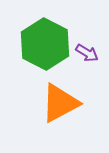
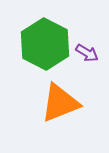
orange triangle: rotated 6 degrees clockwise
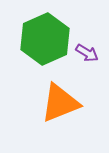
green hexagon: moved 5 px up; rotated 9 degrees clockwise
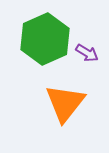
orange triangle: moved 5 px right; rotated 30 degrees counterclockwise
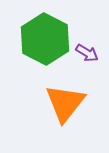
green hexagon: rotated 9 degrees counterclockwise
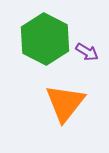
purple arrow: moved 1 px up
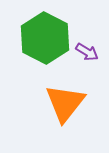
green hexagon: moved 1 px up
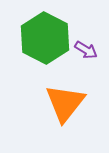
purple arrow: moved 1 px left, 2 px up
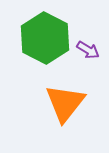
purple arrow: moved 2 px right
